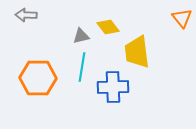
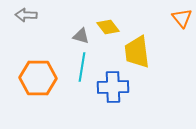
gray triangle: rotated 30 degrees clockwise
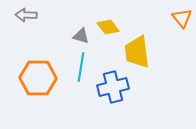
cyan line: moved 1 px left
blue cross: rotated 12 degrees counterclockwise
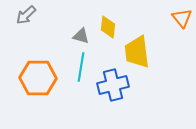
gray arrow: rotated 45 degrees counterclockwise
yellow diamond: rotated 45 degrees clockwise
blue cross: moved 2 px up
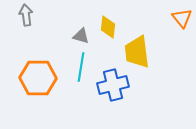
gray arrow: rotated 125 degrees clockwise
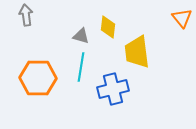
blue cross: moved 4 px down
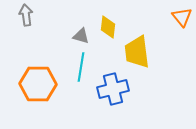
orange triangle: moved 1 px up
orange hexagon: moved 6 px down
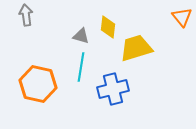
yellow trapezoid: moved 1 px left, 4 px up; rotated 80 degrees clockwise
orange hexagon: rotated 12 degrees clockwise
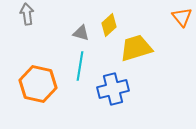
gray arrow: moved 1 px right, 1 px up
yellow diamond: moved 1 px right, 2 px up; rotated 40 degrees clockwise
gray triangle: moved 3 px up
cyan line: moved 1 px left, 1 px up
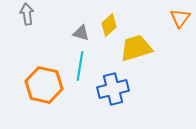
orange triangle: moved 2 px left, 1 px down; rotated 15 degrees clockwise
orange hexagon: moved 6 px right, 1 px down
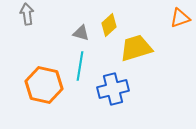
orange triangle: rotated 35 degrees clockwise
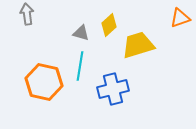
yellow trapezoid: moved 2 px right, 3 px up
orange hexagon: moved 3 px up
